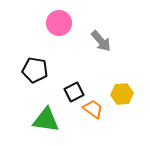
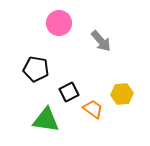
black pentagon: moved 1 px right, 1 px up
black square: moved 5 px left
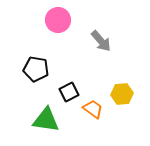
pink circle: moved 1 px left, 3 px up
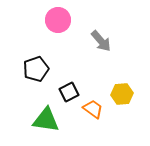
black pentagon: rotated 30 degrees counterclockwise
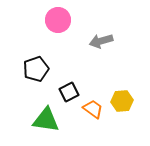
gray arrow: rotated 115 degrees clockwise
yellow hexagon: moved 7 px down
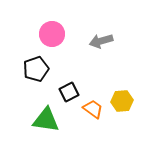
pink circle: moved 6 px left, 14 px down
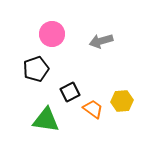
black square: moved 1 px right
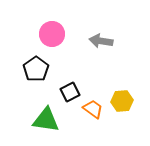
gray arrow: rotated 25 degrees clockwise
black pentagon: rotated 15 degrees counterclockwise
